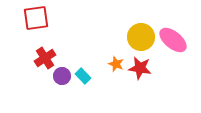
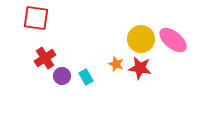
red square: rotated 16 degrees clockwise
yellow circle: moved 2 px down
cyan rectangle: moved 3 px right, 1 px down; rotated 14 degrees clockwise
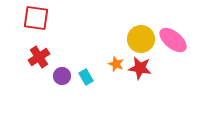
red cross: moved 6 px left, 1 px up
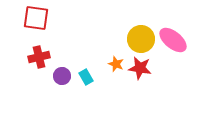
red cross: rotated 20 degrees clockwise
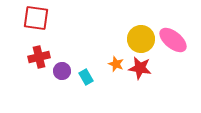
purple circle: moved 5 px up
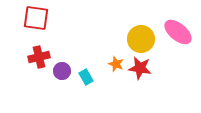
pink ellipse: moved 5 px right, 8 px up
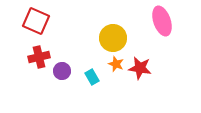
red square: moved 3 px down; rotated 16 degrees clockwise
pink ellipse: moved 16 px left, 11 px up; rotated 32 degrees clockwise
yellow circle: moved 28 px left, 1 px up
cyan rectangle: moved 6 px right
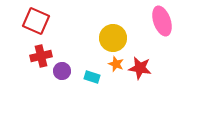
red cross: moved 2 px right, 1 px up
cyan rectangle: rotated 42 degrees counterclockwise
